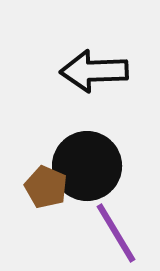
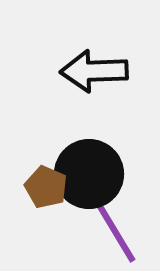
black circle: moved 2 px right, 8 px down
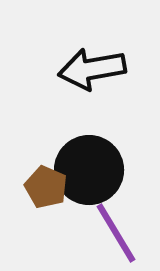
black arrow: moved 2 px left, 2 px up; rotated 8 degrees counterclockwise
black circle: moved 4 px up
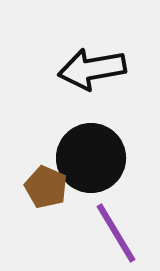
black circle: moved 2 px right, 12 px up
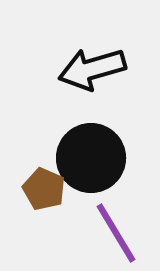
black arrow: rotated 6 degrees counterclockwise
brown pentagon: moved 2 px left, 2 px down
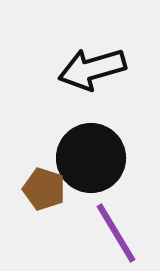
brown pentagon: rotated 6 degrees counterclockwise
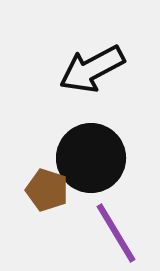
black arrow: rotated 12 degrees counterclockwise
brown pentagon: moved 3 px right, 1 px down
